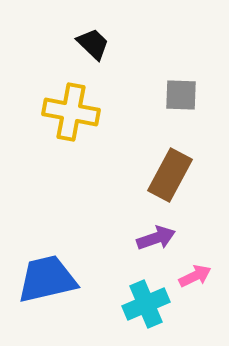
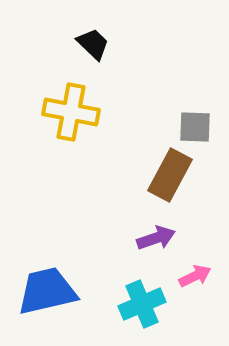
gray square: moved 14 px right, 32 px down
blue trapezoid: moved 12 px down
cyan cross: moved 4 px left
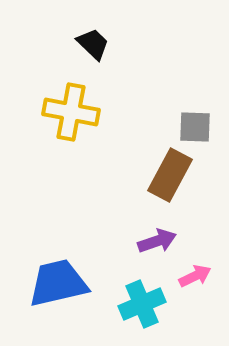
purple arrow: moved 1 px right, 3 px down
blue trapezoid: moved 11 px right, 8 px up
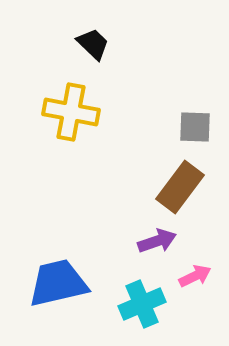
brown rectangle: moved 10 px right, 12 px down; rotated 9 degrees clockwise
